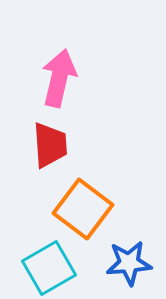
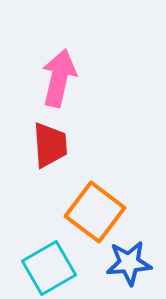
orange square: moved 12 px right, 3 px down
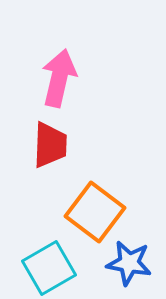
red trapezoid: rotated 6 degrees clockwise
blue star: rotated 15 degrees clockwise
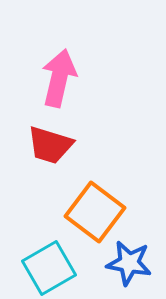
red trapezoid: rotated 105 degrees clockwise
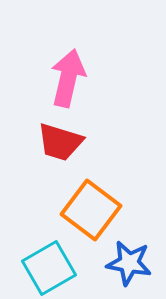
pink arrow: moved 9 px right
red trapezoid: moved 10 px right, 3 px up
orange square: moved 4 px left, 2 px up
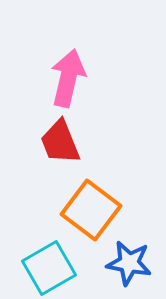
red trapezoid: rotated 51 degrees clockwise
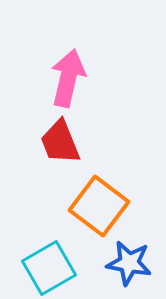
orange square: moved 8 px right, 4 px up
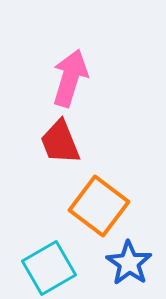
pink arrow: moved 2 px right; rotated 4 degrees clockwise
blue star: rotated 24 degrees clockwise
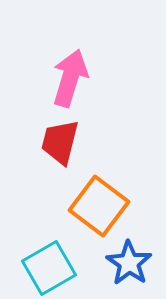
red trapezoid: rotated 36 degrees clockwise
